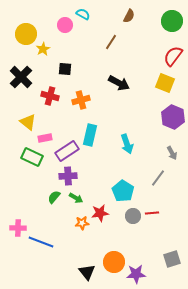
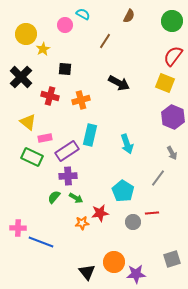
brown line: moved 6 px left, 1 px up
gray circle: moved 6 px down
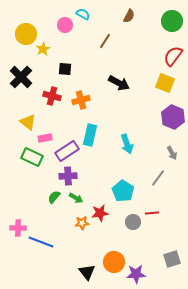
red cross: moved 2 px right
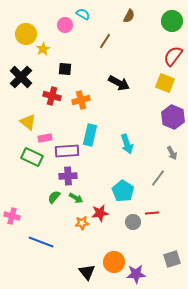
purple rectangle: rotated 30 degrees clockwise
pink cross: moved 6 px left, 12 px up; rotated 14 degrees clockwise
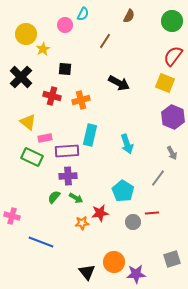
cyan semicircle: rotated 88 degrees clockwise
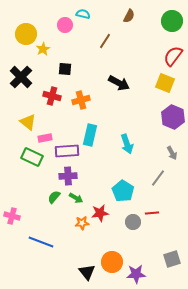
cyan semicircle: rotated 104 degrees counterclockwise
orange circle: moved 2 px left
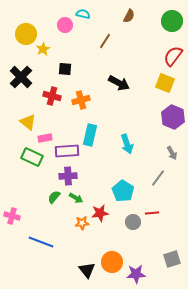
black triangle: moved 2 px up
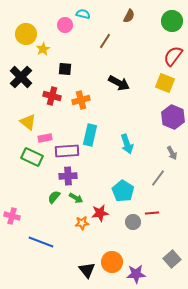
gray square: rotated 24 degrees counterclockwise
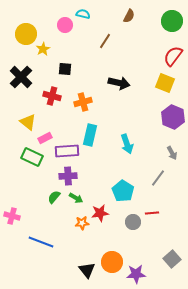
black arrow: rotated 15 degrees counterclockwise
orange cross: moved 2 px right, 2 px down
pink rectangle: rotated 16 degrees counterclockwise
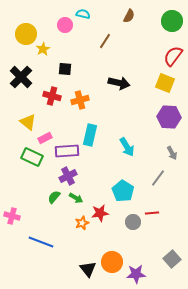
orange cross: moved 3 px left, 2 px up
purple hexagon: moved 4 px left; rotated 20 degrees counterclockwise
cyan arrow: moved 3 px down; rotated 12 degrees counterclockwise
purple cross: rotated 24 degrees counterclockwise
orange star: rotated 16 degrees counterclockwise
black triangle: moved 1 px right, 1 px up
